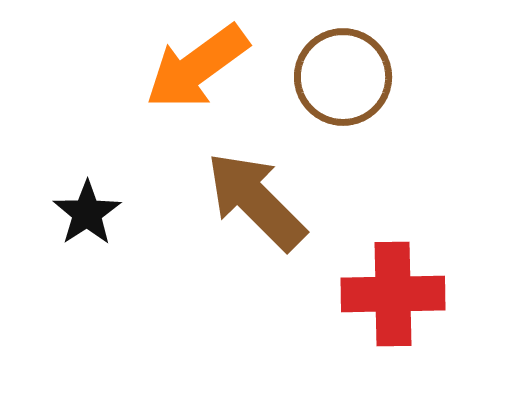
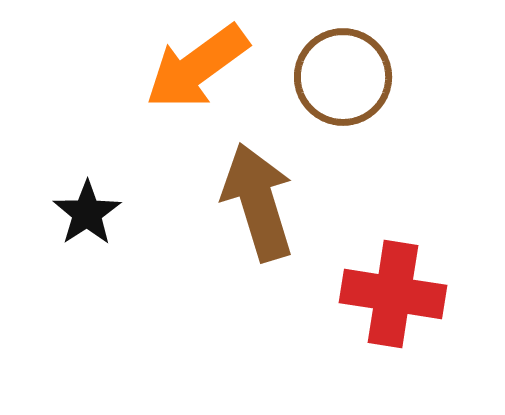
brown arrow: moved 2 px right, 1 px down; rotated 28 degrees clockwise
red cross: rotated 10 degrees clockwise
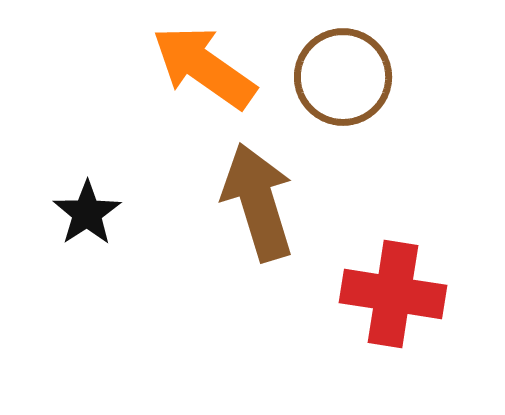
orange arrow: moved 7 px right; rotated 71 degrees clockwise
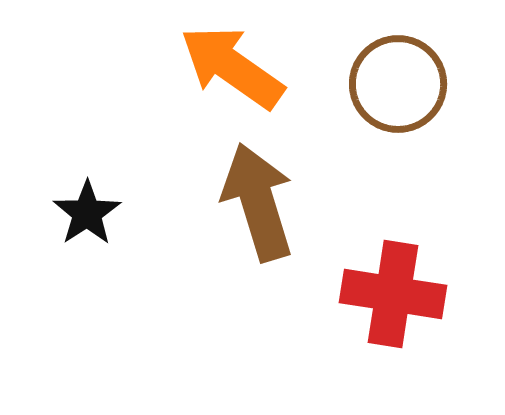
orange arrow: moved 28 px right
brown circle: moved 55 px right, 7 px down
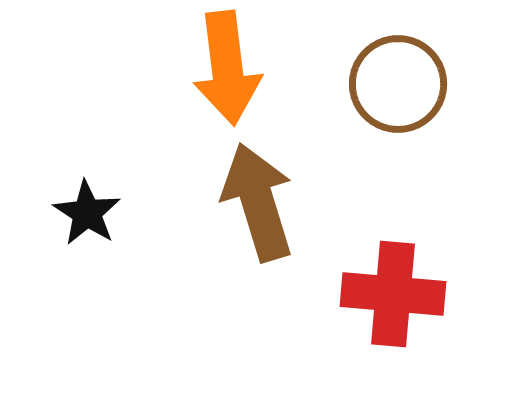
orange arrow: moved 5 px left, 1 px down; rotated 132 degrees counterclockwise
black star: rotated 6 degrees counterclockwise
red cross: rotated 4 degrees counterclockwise
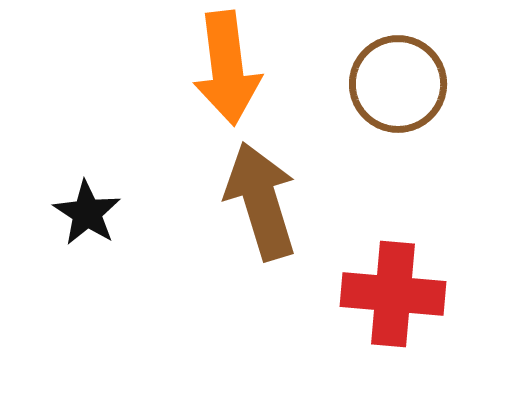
brown arrow: moved 3 px right, 1 px up
